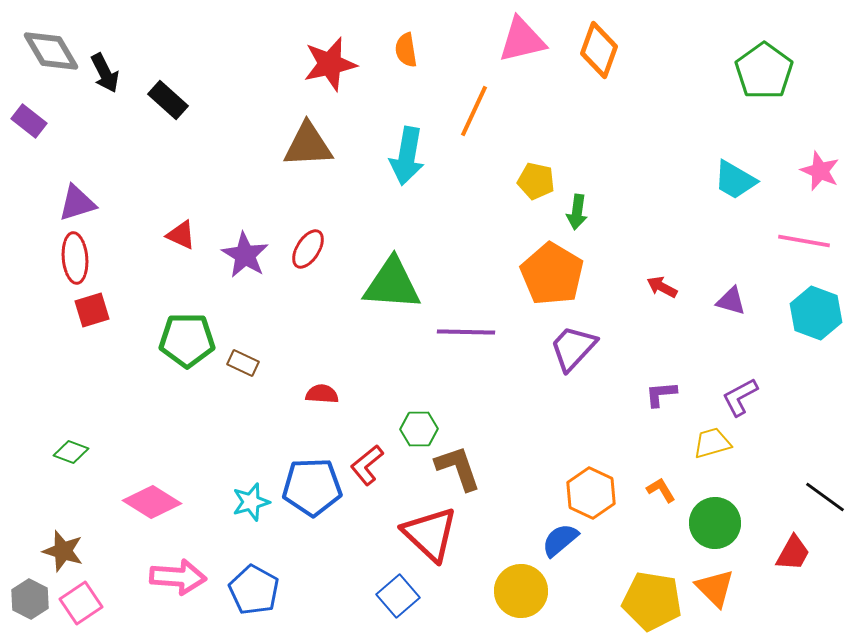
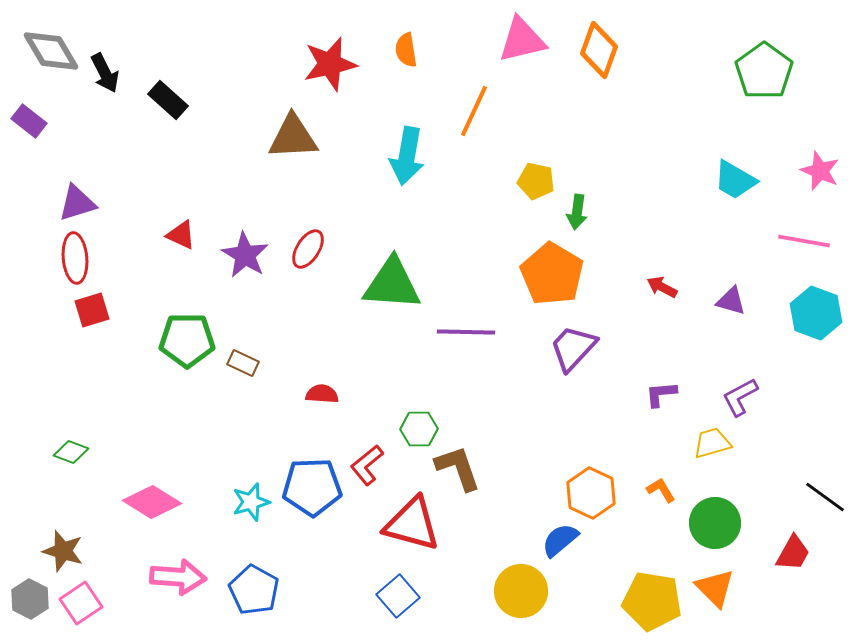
brown triangle at (308, 145): moved 15 px left, 8 px up
red triangle at (430, 534): moved 18 px left, 10 px up; rotated 28 degrees counterclockwise
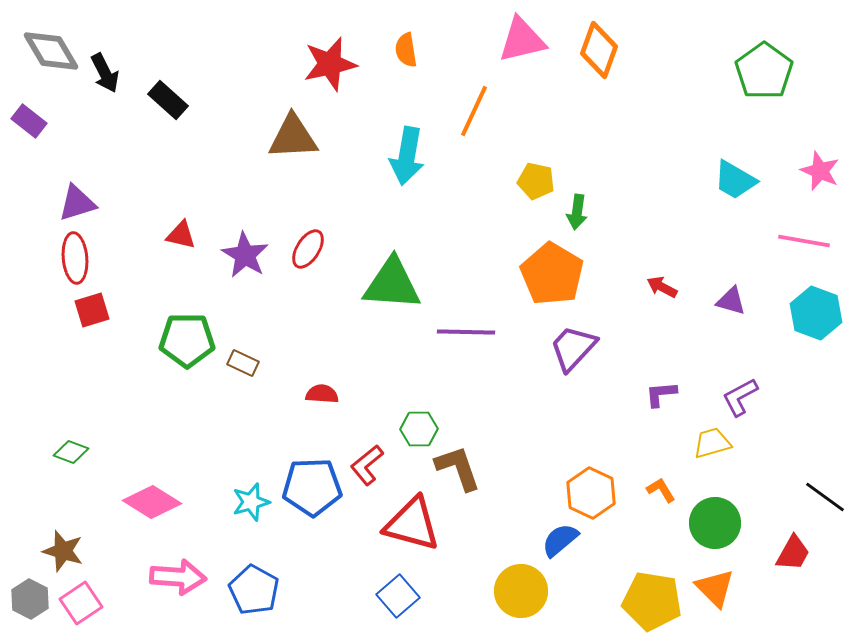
red triangle at (181, 235): rotated 12 degrees counterclockwise
